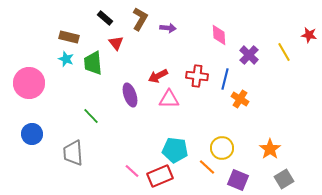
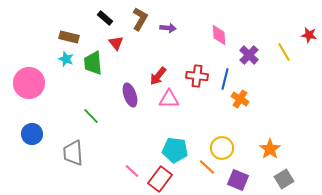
red arrow: rotated 24 degrees counterclockwise
red rectangle: moved 3 px down; rotated 30 degrees counterclockwise
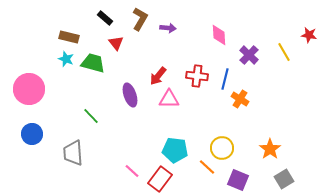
green trapezoid: rotated 110 degrees clockwise
pink circle: moved 6 px down
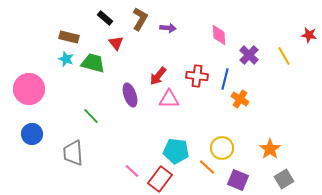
yellow line: moved 4 px down
cyan pentagon: moved 1 px right, 1 px down
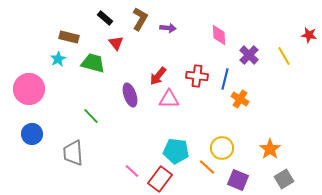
cyan star: moved 8 px left; rotated 21 degrees clockwise
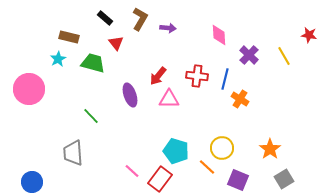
blue circle: moved 48 px down
cyan pentagon: rotated 10 degrees clockwise
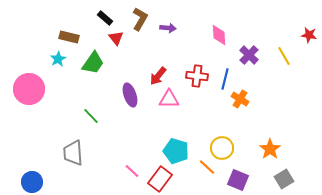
red triangle: moved 5 px up
green trapezoid: rotated 110 degrees clockwise
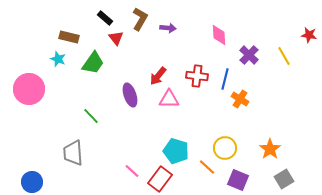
cyan star: rotated 21 degrees counterclockwise
yellow circle: moved 3 px right
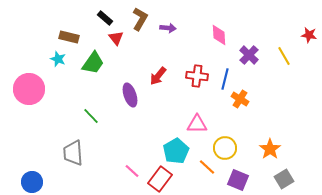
pink triangle: moved 28 px right, 25 px down
cyan pentagon: rotated 25 degrees clockwise
